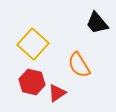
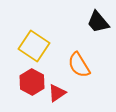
black trapezoid: moved 1 px right, 1 px up
yellow square: moved 1 px right, 2 px down; rotated 8 degrees counterclockwise
red hexagon: rotated 15 degrees clockwise
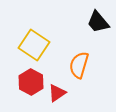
yellow square: moved 1 px up
orange semicircle: rotated 48 degrees clockwise
red hexagon: moved 1 px left
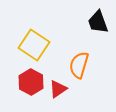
black trapezoid: rotated 20 degrees clockwise
red triangle: moved 1 px right, 4 px up
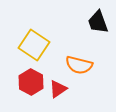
orange semicircle: rotated 92 degrees counterclockwise
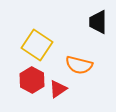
black trapezoid: rotated 20 degrees clockwise
yellow square: moved 3 px right
red hexagon: moved 1 px right, 2 px up
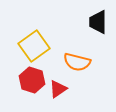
yellow square: moved 3 px left, 1 px down; rotated 20 degrees clockwise
orange semicircle: moved 2 px left, 3 px up
red hexagon: rotated 10 degrees counterclockwise
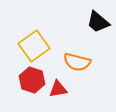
black trapezoid: rotated 50 degrees counterclockwise
red triangle: rotated 24 degrees clockwise
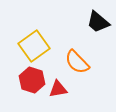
orange semicircle: rotated 32 degrees clockwise
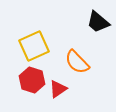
yellow square: rotated 12 degrees clockwise
red triangle: rotated 24 degrees counterclockwise
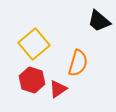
black trapezoid: moved 1 px right, 1 px up
yellow square: moved 2 px up; rotated 16 degrees counterclockwise
orange semicircle: moved 1 px right, 1 px down; rotated 120 degrees counterclockwise
